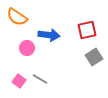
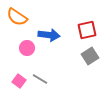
gray square: moved 4 px left, 1 px up
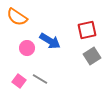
blue arrow: moved 1 px right, 6 px down; rotated 25 degrees clockwise
gray square: moved 2 px right
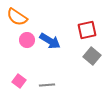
pink circle: moved 8 px up
gray square: rotated 18 degrees counterclockwise
gray line: moved 7 px right, 6 px down; rotated 35 degrees counterclockwise
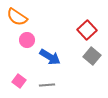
red square: rotated 30 degrees counterclockwise
blue arrow: moved 16 px down
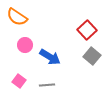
pink circle: moved 2 px left, 5 px down
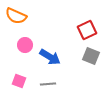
orange semicircle: moved 1 px left, 1 px up; rotated 10 degrees counterclockwise
red square: rotated 18 degrees clockwise
gray square: moved 1 px left; rotated 18 degrees counterclockwise
pink square: rotated 16 degrees counterclockwise
gray line: moved 1 px right, 1 px up
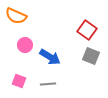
red square: rotated 30 degrees counterclockwise
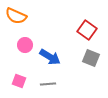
gray square: moved 2 px down
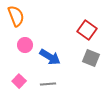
orange semicircle: rotated 135 degrees counterclockwise
pink square: rotated 24 degrees clockwise
